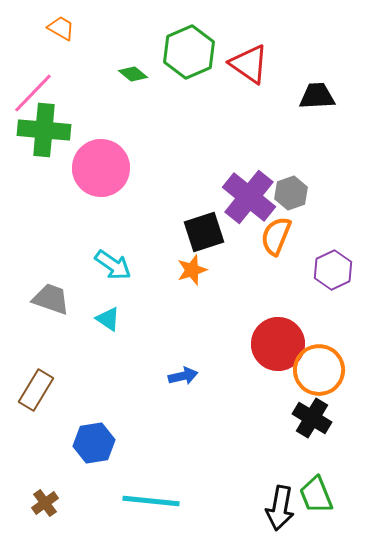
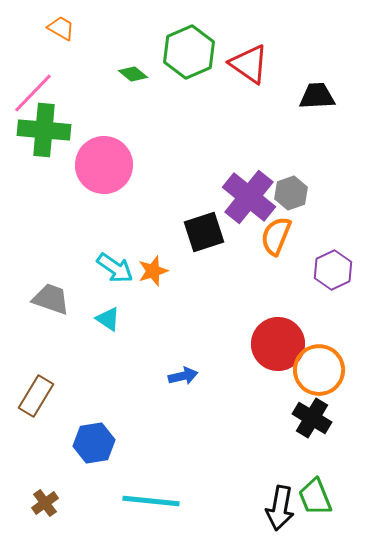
pink circle: moved 3 px right, 3 px up
cyan arrow: moved 2 px right, 3 px down
orange star: moved 39 px left, 1 px down
brown rectangle: moved 6 px down
green trapezoid: moved 1 px left, 2 px down
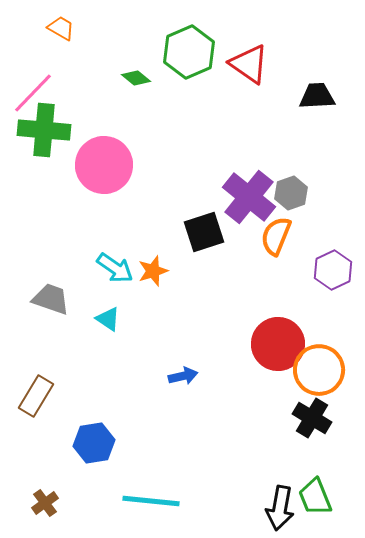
green diamond: moved 3 px right, 4 px down
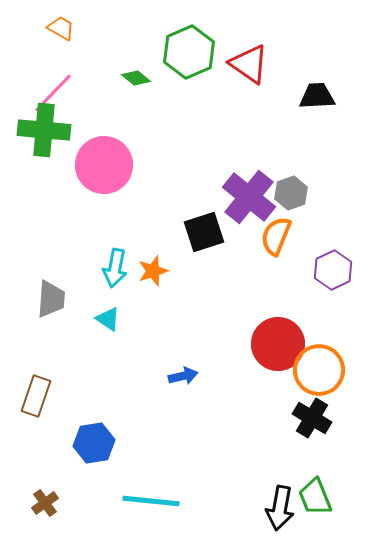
pink line: moved 20 px right
cyan arrow: rotated 66 degrees clockwise
gray trapezoid: rotated 75 degrees clockwise
brown rectangle: rotated 12 degrees counterclockwise
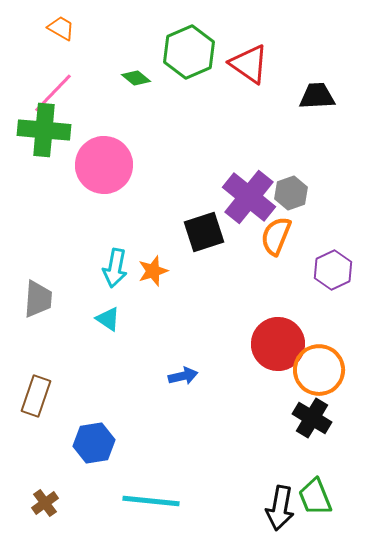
gray trapezoid: moved 13 px left
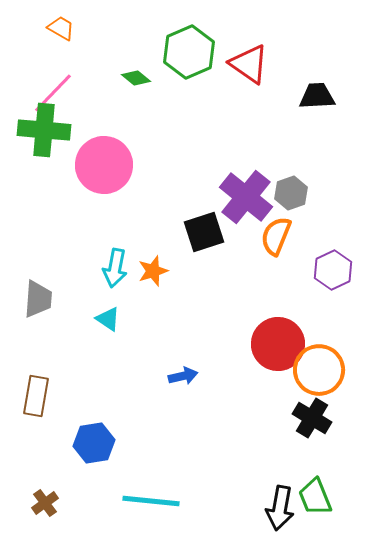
purple cross: moved 3 px left
brown rectangle: rotated 9 degrees counterclockwise
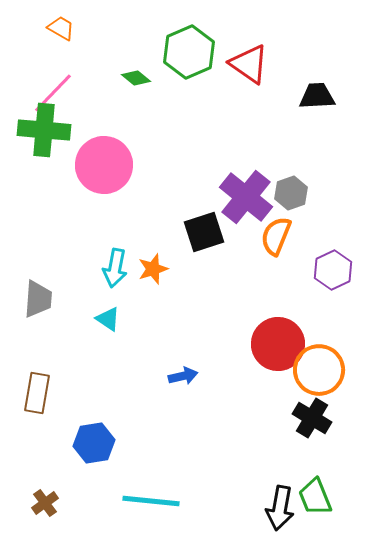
orange star: moved 2 px up
brown rectangle: moved 1 px right, 3 px up
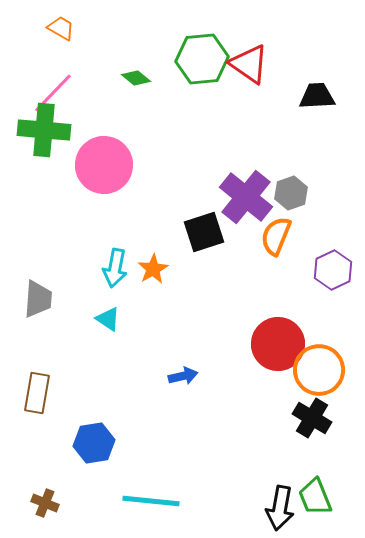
green hexagon: moved 13 px right, 7 px down; rotated 18 degrees clockwise
orange star: rotated 12 degrees counterclockwise
brown cross: rotated 32 degrees counterclockwise
